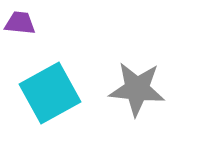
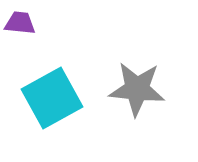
cyan square: moved 2 px right, 5 px down
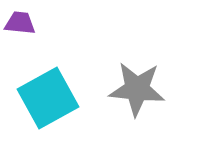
cyan square: moved 4 px left
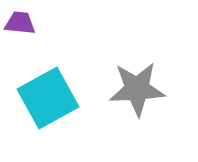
gray star: rotated 8 degrees counterclockwise
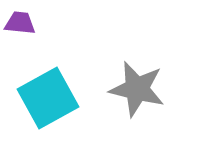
gray star: rotated 16 degrees clockwise
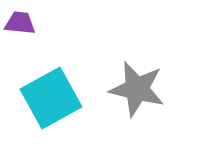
cyan square: moved 3 px right
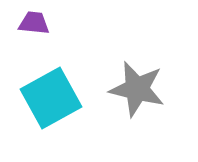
purple trapezoid: moved 14 px right
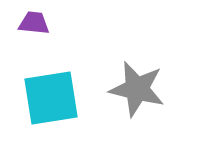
cyan square: rotated 20 degrees clockwise
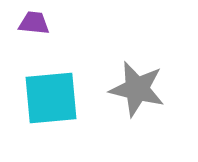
cyan square: rotated 4 degrees clockwise
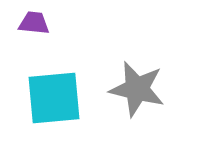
cyan square: moved 3 px right
